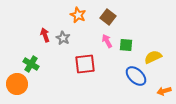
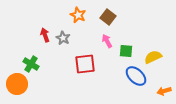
green square: moved 6 px down
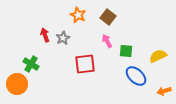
gray star: rotated 16 degrees clockwise
yellow semicircle: moved 5 px right, 1 px up
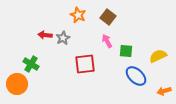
red arrow: rotated 64 degrees counterclockwise
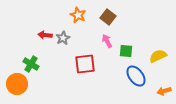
blue ellipse: rotated 10 degrees clockwise
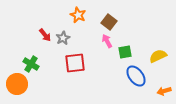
brown square: moved 1 px right, 5 px down
red arrow: rotated 136 degrees counterclockwise
green square: moved 1 px left, 1 px down; rotated 16 degrees counterclockwise
red square: moved 10 px left, 1 px up
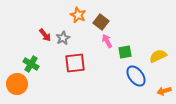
brown square: moved 8 px left
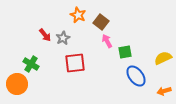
yellow semicircle: moved 5 px right, 2 px down
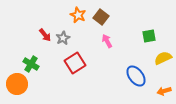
brown square: moved 5 px up
green square: moved 24 px right, 16 px up
red square: rotated 25 degrees counterclockwise
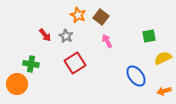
gray star: moved 3 px right, 2 px up; rotated 16 degrees counterclockwise
green cross: rotated 21 degrees counterclockwise
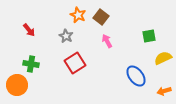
red arrow: moved 16 px left, 5 px up
orange circle: moved 1 px down
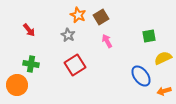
brown square: rotated 21 degrees clockwise
gray star: moved 2 px right, 1 px up
red square: moved 2 px down
blue ellipse: moved 5 px right
